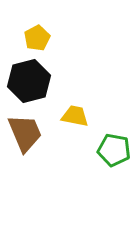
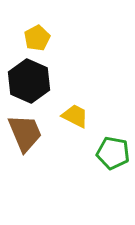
black hexagon: rotated 21 degrees counterclockwise
yellow trapezoid: rotated 16 degrees clockwise
green pentagon: moved 1 px left, 3 px down
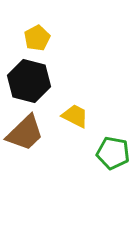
black hexagon: rotated 9 degrees counterclockwise
brown trapezoid: rotated 69 degrees clockwise
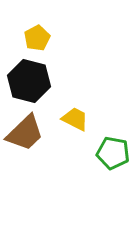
yellow trapezoid: moved 3 px down
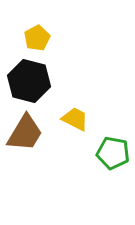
brown trapezoid: rotated 15 degrees counterclockwise
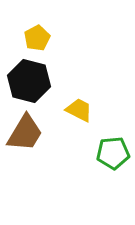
yellow trapezoid: moved 4 px right, 9 px up
green pentagon: rotated 16 degrees counterclockwise
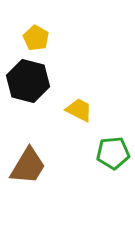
yellow pentagon: moved 1 px left; rotated 15 degrees counterclockwise
black hexagon: moved 1 px left
brown trapezoid: moved 3 px right, 33 px down
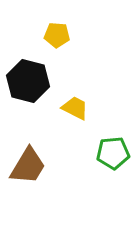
yellow pentagon: moved 21 px right, 3 px up; rotated 25 degrees counterclockwise
yellow trapezoid: moved 4 px left, 2 px up
